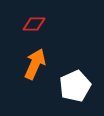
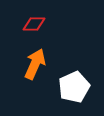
white pentagon: moved 1 px left, 1 px down
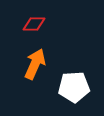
white pentagon: rotated 20 degrees clockwise
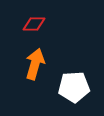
orange arrow: rotated 8 degrees counterclockwise
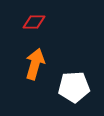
red diamond: moved 2 px up
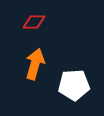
white pentagon: moved 2 px up
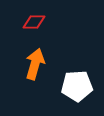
white pentagon: moved 3 px right, 1 px down
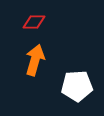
orange arrow: moved 4 px up
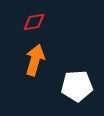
red diamond: rotated 10 degrees counterclockwise
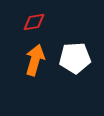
white pentagon: moved 2 px left, 28 px up
